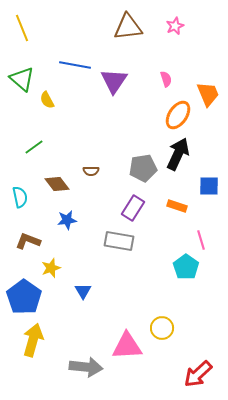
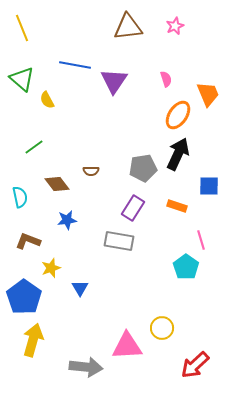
blue triangle: moved 3 px left, 3 px up
red arrow: moved 3 px left, 9 px up
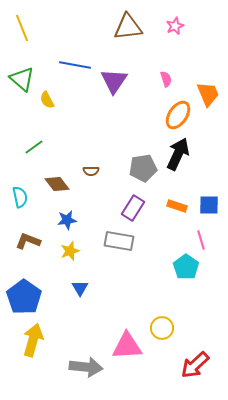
blue square: moved 19 px down
yellow star: moved 19 px right, 17 px up
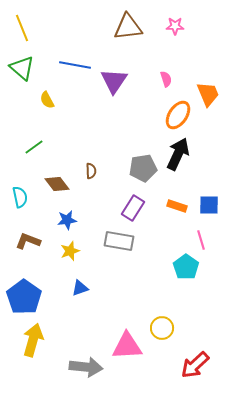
pink star: rotated 24 degrees clockwise
green triangle: moved 11 px up
brown semicircle: rotated 91 degrees counterclockwise
blue triangle: rotated 42 degrees clockwise
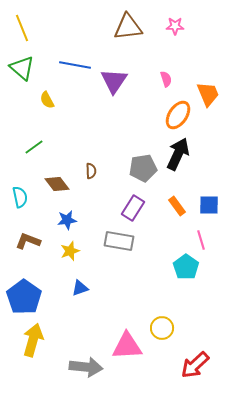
orange rectangle: rotated 36 degrees clockwise
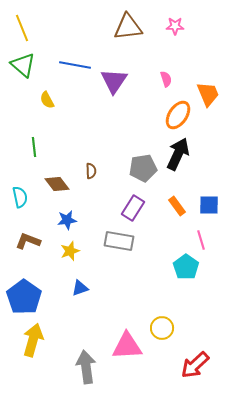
green triangle: moved 1 px right, 3 px up
green line: rotated 60 degrees counterclockwise
gray arrow: rotated 104 degrees counterclockwise
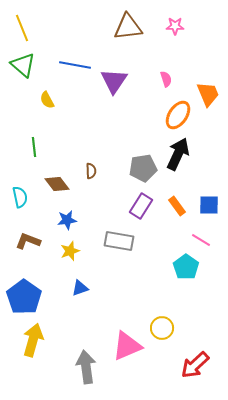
purple rectangle: moved 8 px right, 2 px up
pink line: rotated 42 degrees counterclockwise
pink triangle: rotated 20 degrees counterclockwise
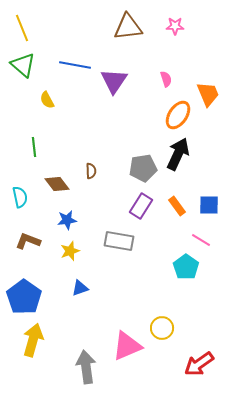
red arrow: moved 4 px right, 1 px up; rotated 8 degrees clockwise
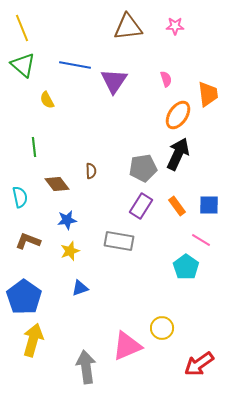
orange trapezoid: rotated 16 degrees clockwise
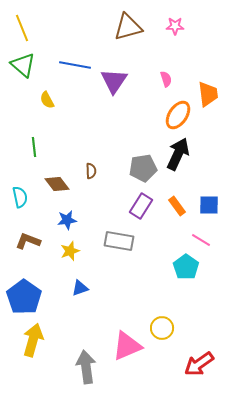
brown triangle: rotated 8 degrees counterclockwise
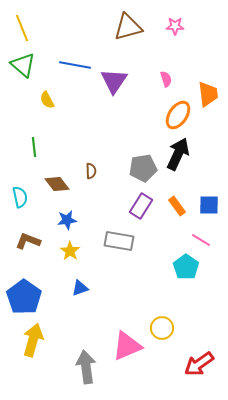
yellow star: rotated 18 degrees counterclockwise
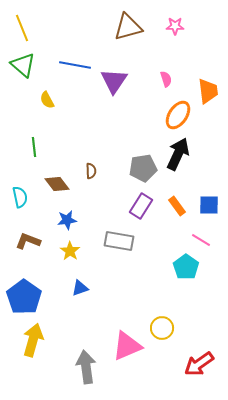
orange trapezoid: moved 3 px up
